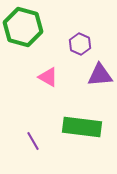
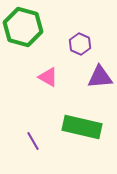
purple triangle: moved 2 px down
green rectangle: rotated 6 degrees clockwise
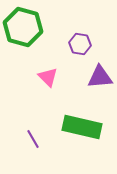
purple hexagon: rotated 15 degrees counterclockwise
pink triangle: rotated 15 degrees clockwise
purple line: moved 2 px up
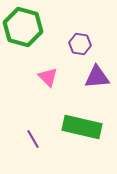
purple triangle: moved 3 px left
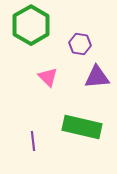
green hexagon: moved 8 px right, 2 px up; rotated 15 degrees clockwise
purple line: moved 2 px down; rotated 24 degrees clockwise
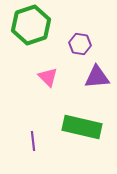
green hexagon: rotated 12 degrees clockwise
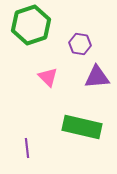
purple line: moved 6 px left, 7 px down
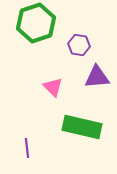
green hexagon: moved 5 px right, 2 px up
purple hexagon: moved 1 px left, 1 px down
pink triangle: moved 5 px right, 10 px down
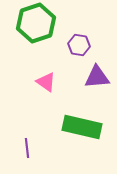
pink triangle: moved 7 px left, 5 px up; rotated 10 degrees counterclockwise
